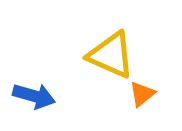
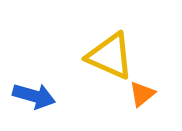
yellow triangle: moved 1 px left, 1 px down
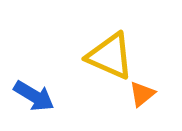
blue arrow: rotated 15 degrees clockwise
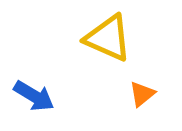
yellow triangle: moved 2 px left, 18 px up
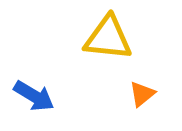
yellow triangle: rotated 18 degrees counterclockwise
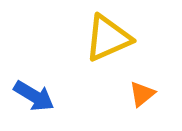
yellow triangle: rotated 30 degrees counterclockwise
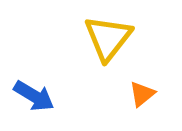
yellow triangle: rotated 28 degrees counterclockwise
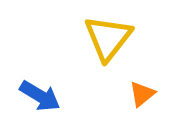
blue arrow: moved 6 px right
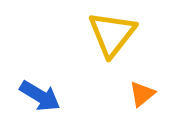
yellow triangle: moved 4 px right, 4 px up
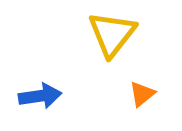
blue arrow: rotated 39 degrees counterclockwise
